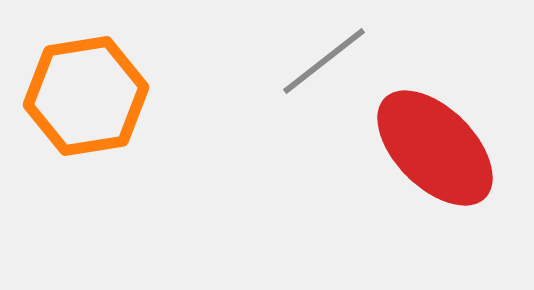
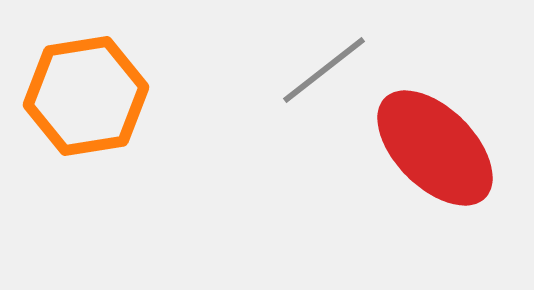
gray line: moved 9 px down
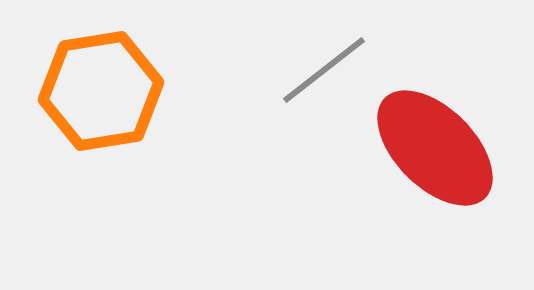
orange hexagon: moved 15 px right, 5 px up
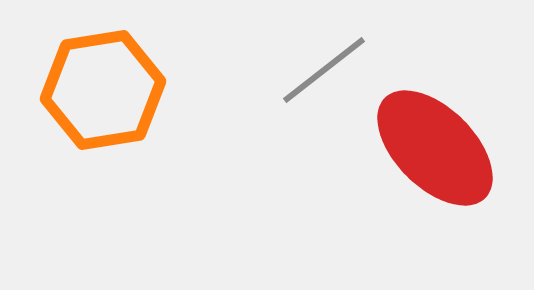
orange hexagon: moved 2 px right, 1 px up
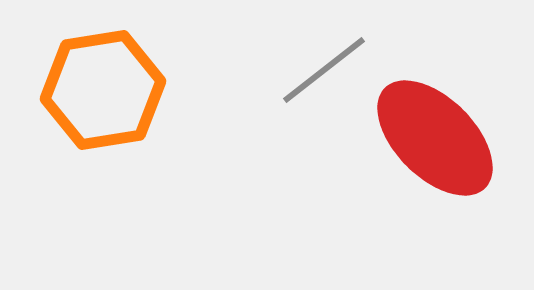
red ellipse: moved 10 px up
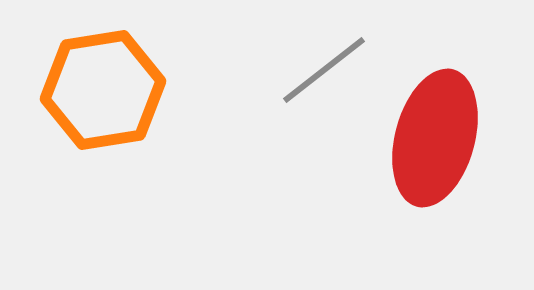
red ellipse: rotated 60 degrees clockwise
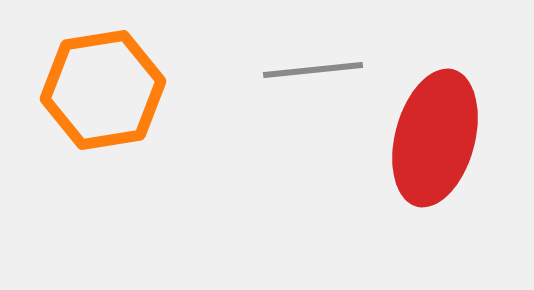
gray line: moved 11 px left; rotated 32 degrees clockwise
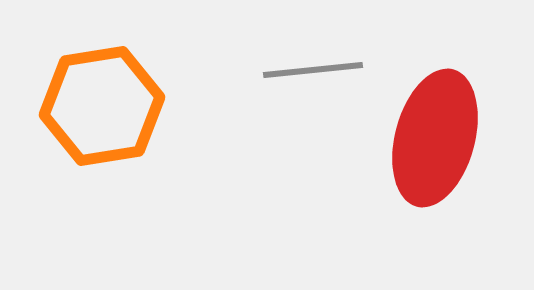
orange hexagon: moved 1 px left, 16 px down
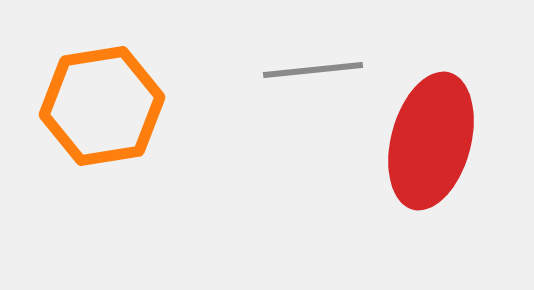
red ellipse: moved 4 px left, 3 px down
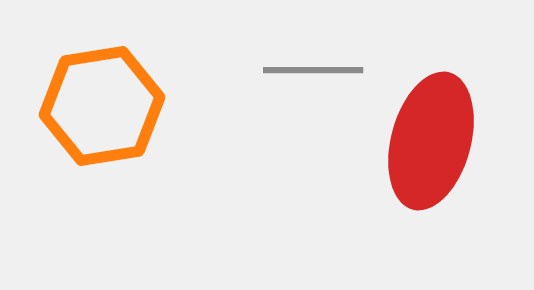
gray line: rotated 6 degrees clockwise
